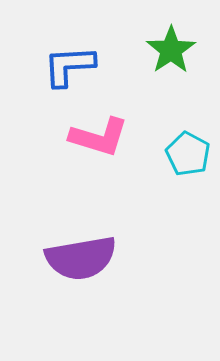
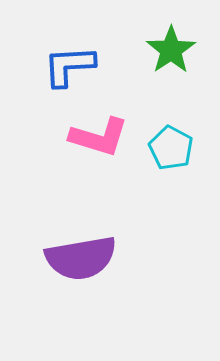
cyan pentagon: moved 17 px left, 6 px up
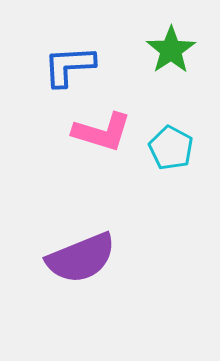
pink L-shape: moved 3 px right, 5 px up
purple semicircle: rotated 12 degrees counterclockwise
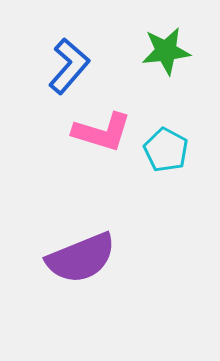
green star: moved 5 px left, 1 px down; rotated 27 degrees clockwise
blue L-shape: rotated 134 degrees clockwise
cyan pentagon: moved 5 px left, 2 px down
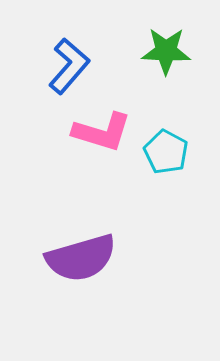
green star: rotated 9 degrees clockwise
cyan pentagon: moved 2 px down
purple semicircle: rotated 6 degrees clockwise
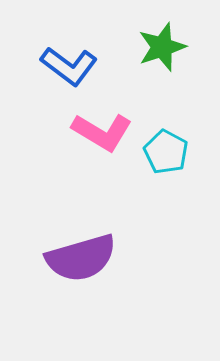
green star: moved 4 px left, 4 px up; rotated 21 degrees counterclockwise
blue L-shape: rotated 86 degrees clockwise
pink L-shape: rotated 14 degrees clockwise
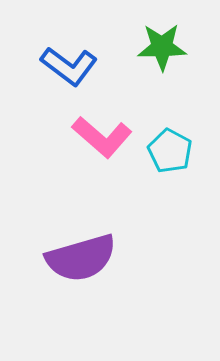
green star: rotated 18 degrees clockwise
pink L-shape: moved 5 px down; rotated 10 degrees clockwise
cyan pentagon: moved 4 px right, 1 px up
